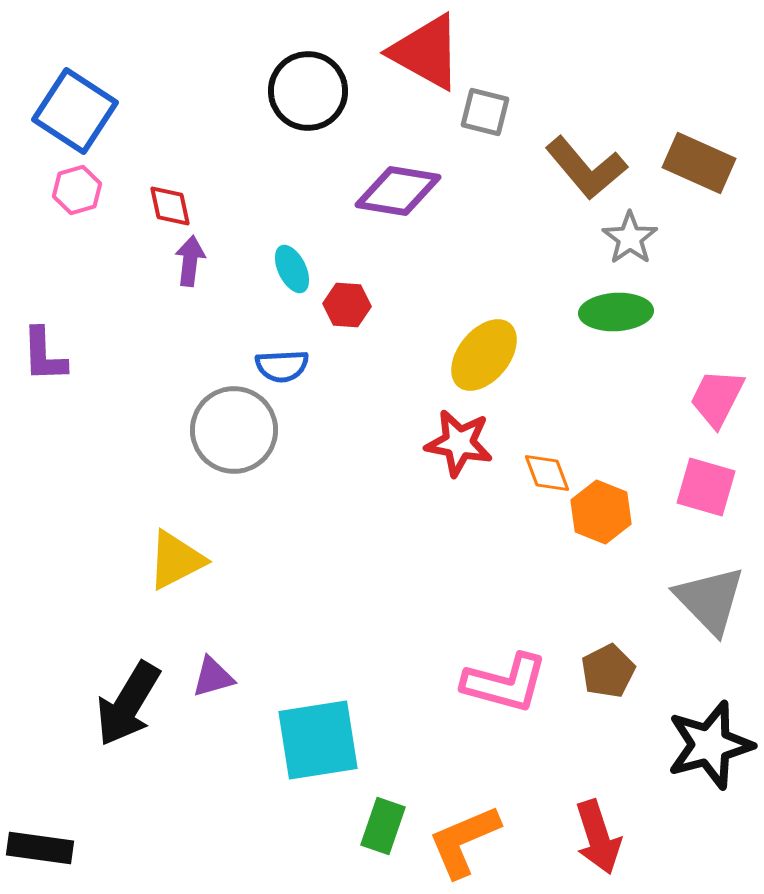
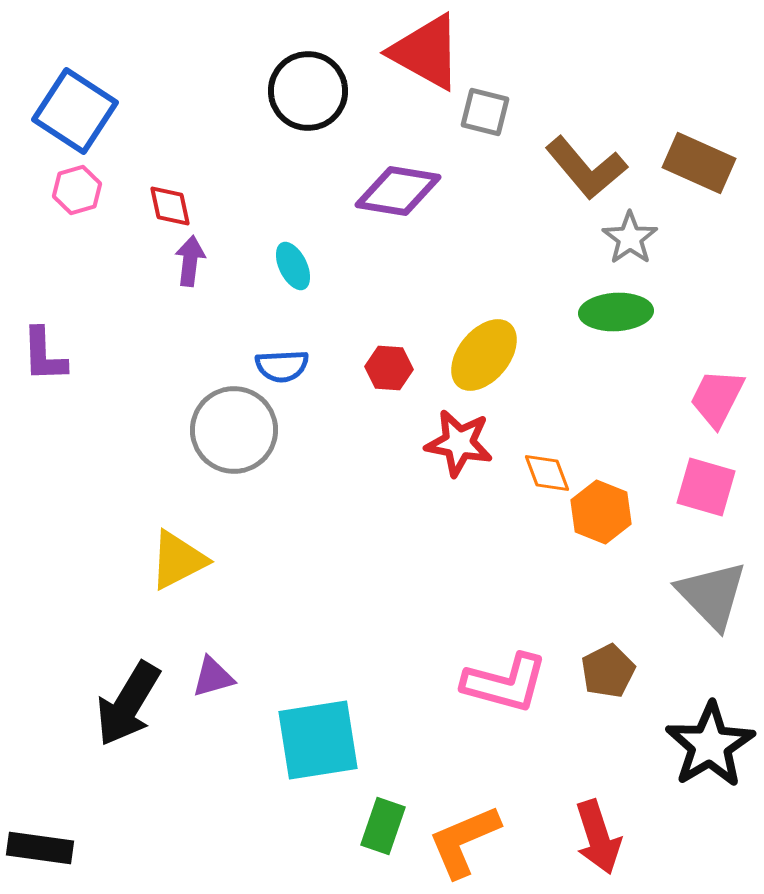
cyan ellipse: moved 1 px right, 3 px up
red hexagon: moved 42 px right, 63 px down
yellow triangle: moved 2 px right
gray triangle: moved 2 px right, 5 px up
black star: rotated 16 degrees counterclockwise
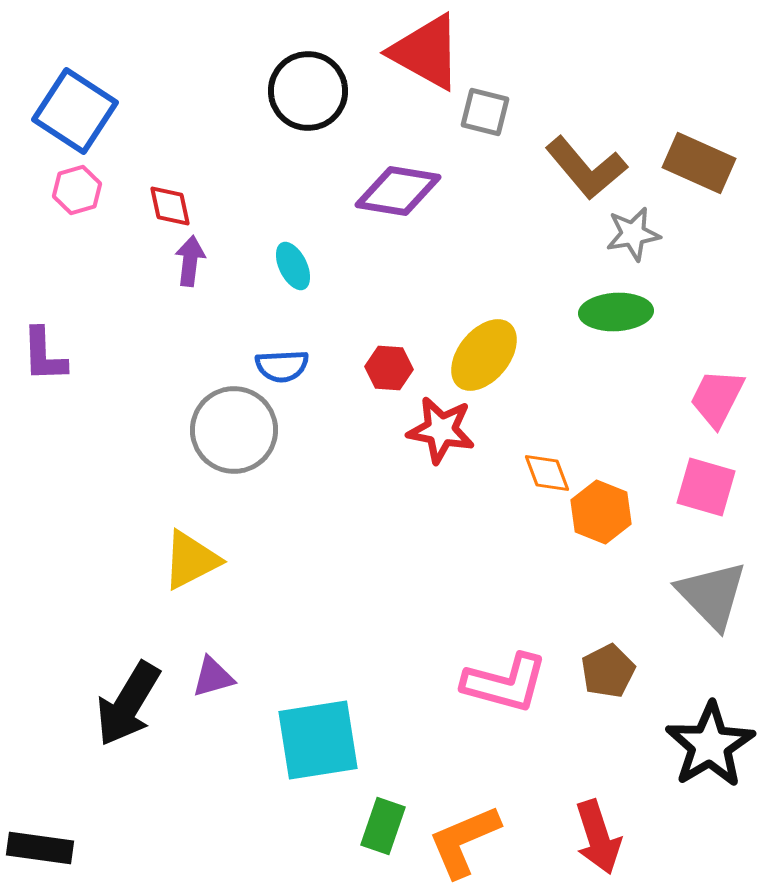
gray star: moved 3 px right, 4 px up; rotated 26 degrees clockwise
red star: moved 18 px left, 13 px up
yellow triangle: moved 13 px right
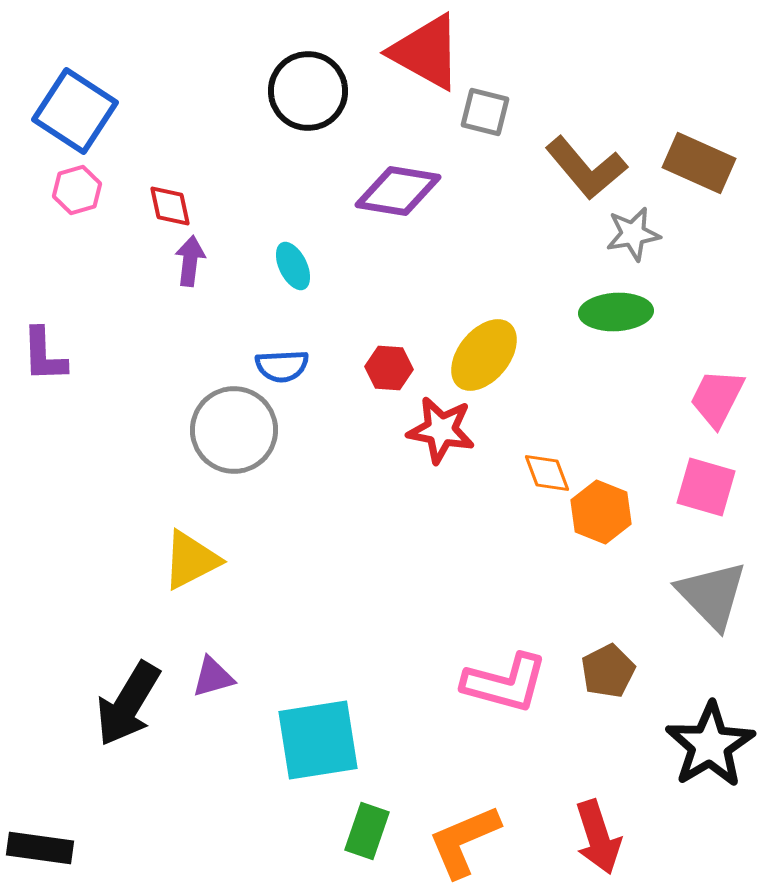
green rectangle: moved 16 px left, 5 px down
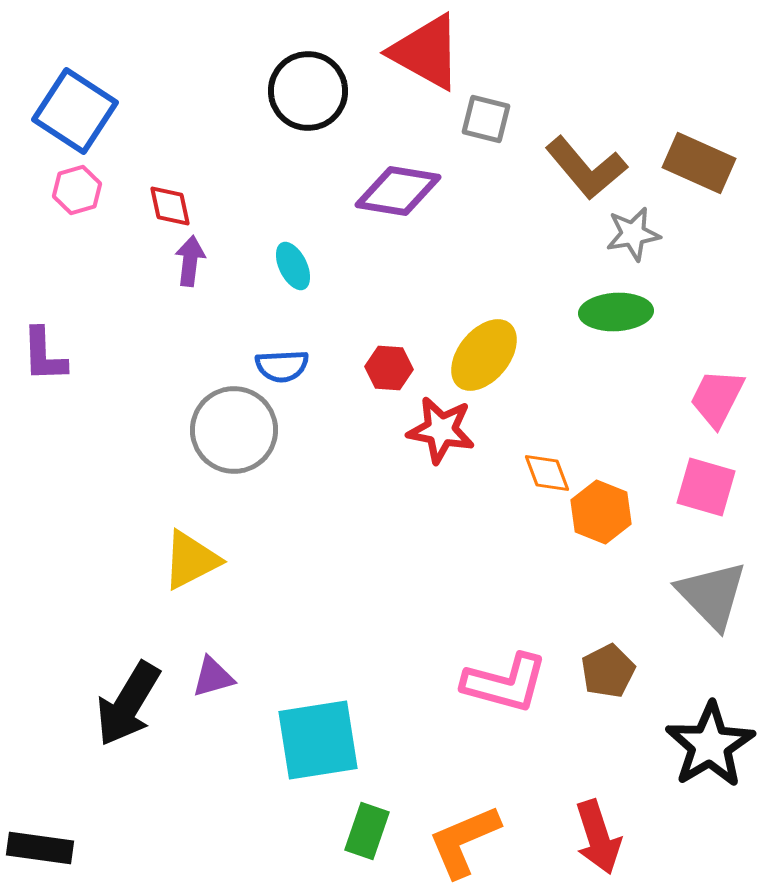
gray square: moved 1 px right, 7 px down
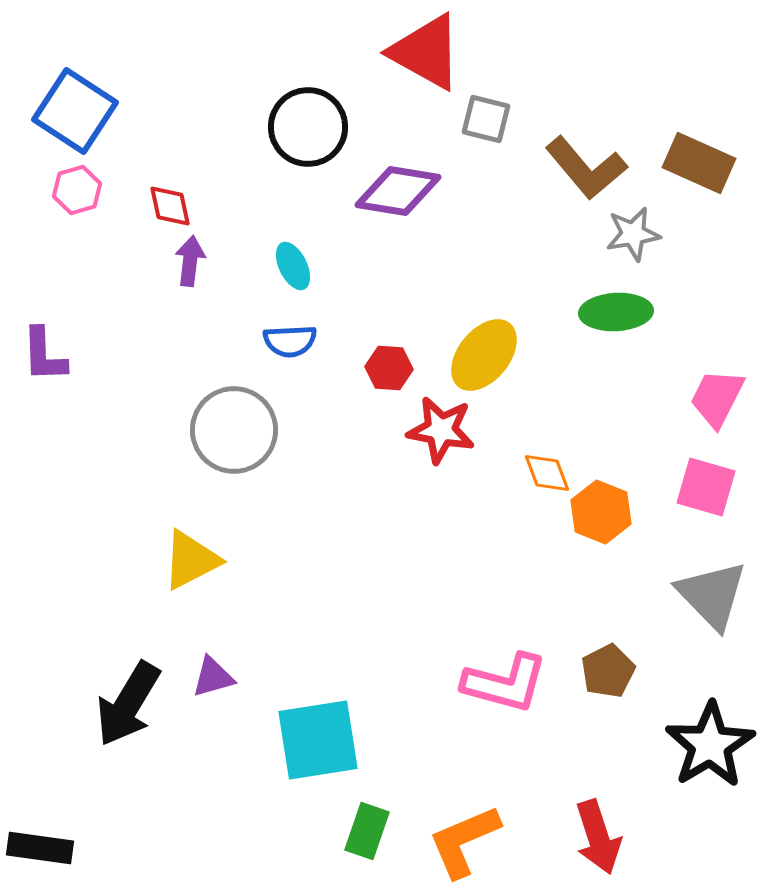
black circle: moved 36 px down
blue semicircle: moved 8 px right, 25 px up
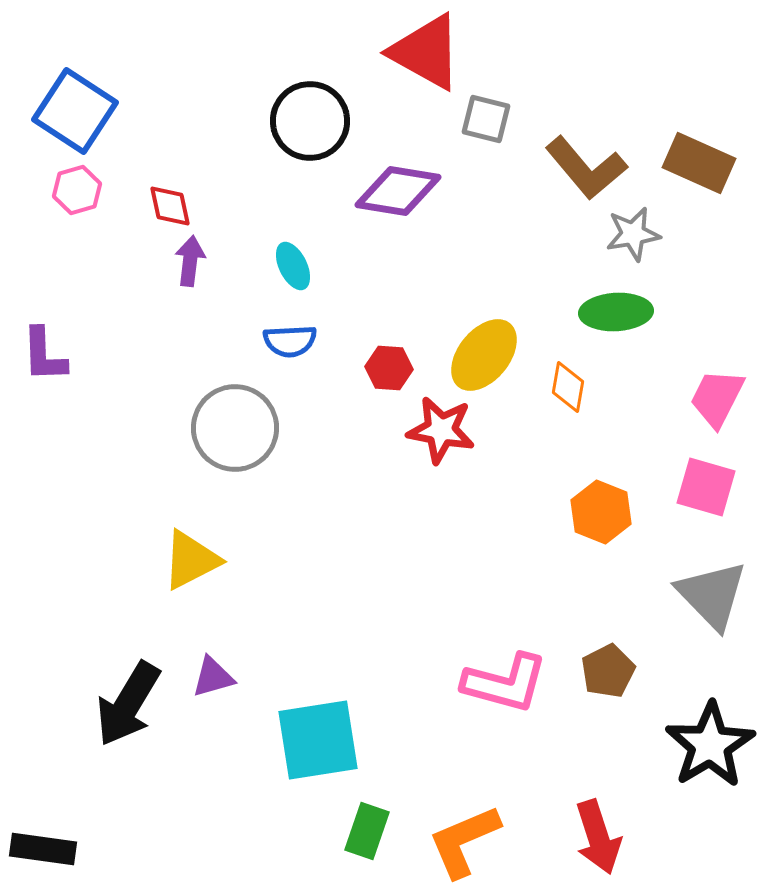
black circle: moved 2 px right, 6 px up
gray circle: moved 1 px right, 2 px up
orange diamond: moved 21 px right, 86 px up; rotated 30 degrees clockwise
black rectangle: moved 3 px right, 1 px down
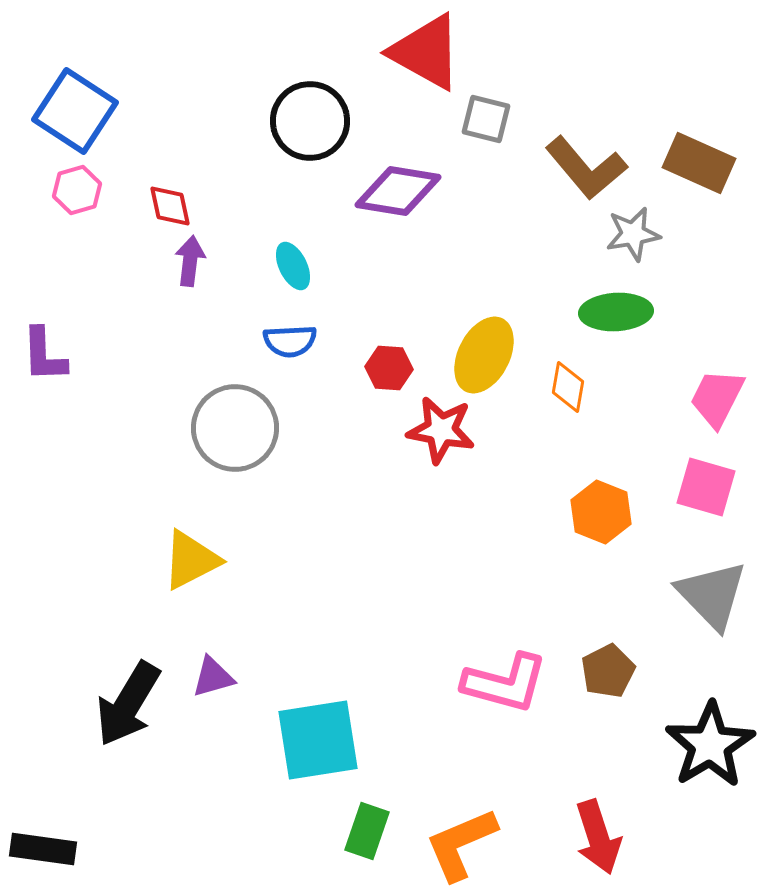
yellow ellipse: rotated 12 degrees counterclockwise
orange L-shape: moved 3 px left, 3 px down
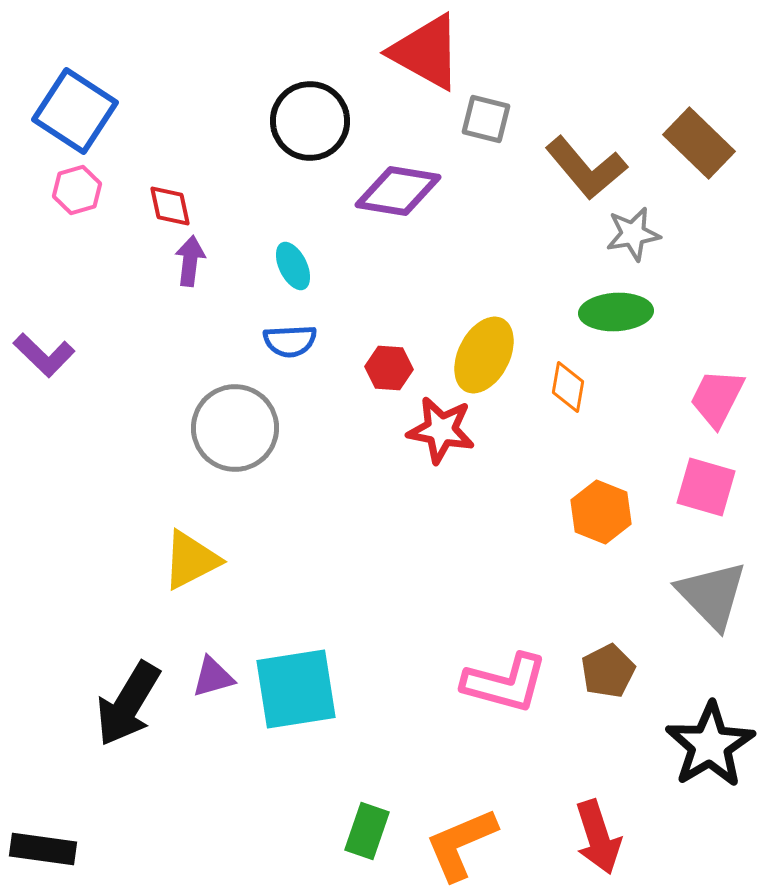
brown rectangle: moved 20 px up; rotated 20 degrees clockwise
purple L-shape: rotated 44 degrees counterclockwise
cyan square: moved 22 px left, 51 px up
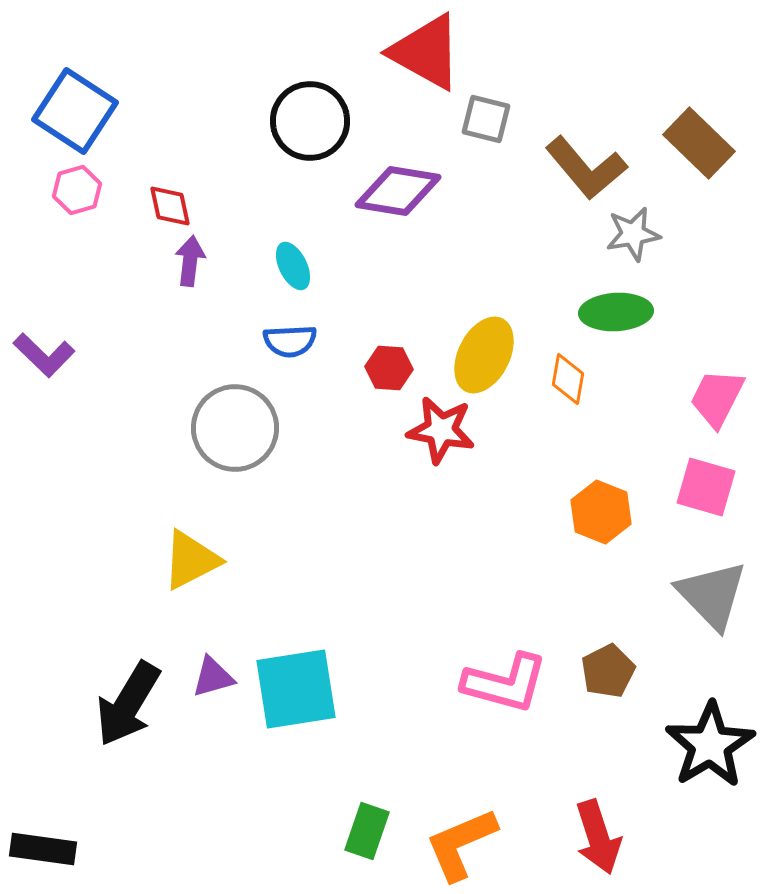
orange diamond: moved 8 px up
